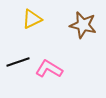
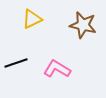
black line: moved 2 px left, 1 px down
pink L-shape: moved 8 px right
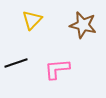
yellow triangle: moved 1 px down; rotated 20 degrees counterclockwise
pink L-shape: rotated 36 degrees counterclockwise
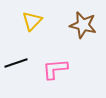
yellow triangle: moved 1 px down
pink L-shape: moved 2 px left
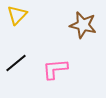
yellow triangle: moved 15 px left, 6 px up
black line: rotated 20 degrees counterclockwise
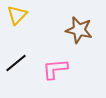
brown star: moved 4 px left, 5 px down
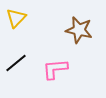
yellow triangle: moved 1 px left, 3 px down
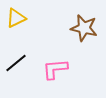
yellow triangle: rotated 20 degrees clockwise
brown star: moved 5 px right, 2 px up
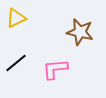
brown star: moved 4 px left, 4 px down
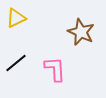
brown star: moved 1 px right; rotated 12 degrees clockwise
pink L-shape: rotated 92 degrees clockwise
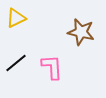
brown star: rotated 12 degrees counterclockwise
pink L-shape: moved 3 px left, 2 px up
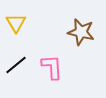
yellow triangle: moved 5 px down; rotated 35 degrees counterclockwise
black line: moved 2 px down
